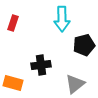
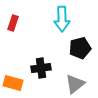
black pentagon: moved 4 px left, 3 px down
black cross: moved 3 px down
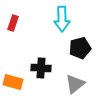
black cross: rotated 12 degrees clockwise
orange rectangle: moved 1 px up
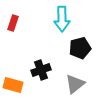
black cross: moved 2 px down; rotated 24 degrees counterclockwise
orange rectangle: moved 3 px down
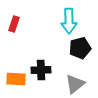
cyan arrow: moved 7 px right, 2 px down
red rectangle: moved 1 px right, 1 px down
black cross: rotated 18 degrees clockwise
orange rectangle: moved 3 px right, 6 px up; rotated 12 degrees counterclockwise
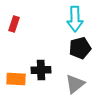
cyan arrow: moved 6 px right, 2 px up
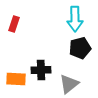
gray triangle: moved 6 px left
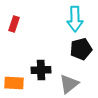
black pentagon: moved 1 px right, 1 px down
orange rectangle: moved 2 px left, 4 px down
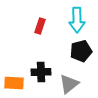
cyan arrow: moved 2 px right, 1 px down
red rectangle: moved 26 px right, 2 px down
black pentagon: moved 2 px down
black cross: moved 2 px down
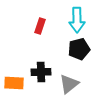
black pentagon: moved 2 px left, 2 px up
